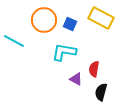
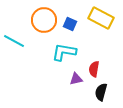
purple triangle: rotated 40 degrees counterclockwise
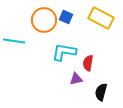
blue square: moved 4 px left, 7 px up
cyan line: rotated 20 degrees counterclockwise
red semicircle: moved 6 px left, 6 px up
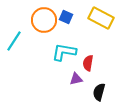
cyan line: rotated 65 degrees counterclockwise
black semicircle: moved 2 px left
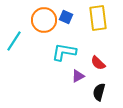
yellow rectangle: moved 3 px left; rotated 55 degrees clockwise
red semicircle: moved 10 px right; rotated 56 degrees counterclockwise
purple triangle: moved 2 px right, 3 px up; rotated 16 degrees counterclockwise
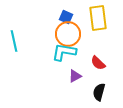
orange circle: moved 24 px right, 14 px down
cyan line: rotated 45 degrees counterclockwise
purple triangle: moved 3 px left
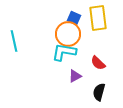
blue square: moved 8 px right, 1 px down
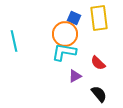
yellow rectangle: moved 1 px right
orange circle: moved 3 px left
black semicircle: moved 2 px down; rotated 126 degrees clockwise
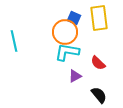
orange circle: moved 2 px up
cyan L-shape: moved 3 px right
black semicircle: moved 1 px down
